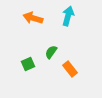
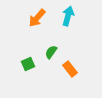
orange arrow: moved 4 px right; rotated 66 degrees counterclockwise
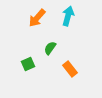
green semicircle: moved 1 px left, 4 px up
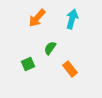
cyan arrow: moved 4 px right, 3 px down
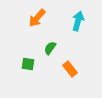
cyan arrow: moved 6 px right, 2 px down
green square: rotated 32 degrees clockwise
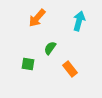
cyan arrow: moved 1 px right
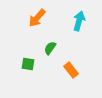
orange rectangle: moved 1 px right, 1 px down
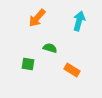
green semicircle: rotated 72 degrees clockwise
orange rectangle: moved 1 px right; rotated 21 degrees counterclockwise
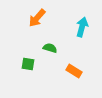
cyan arrow: moved 3 px right, 6 px down
orange rectangle: moved 2 px right, 1 px down
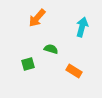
green semicircle: moved 1 px right, 1 px down
green square: rotated 24 degrees counterclockwise
